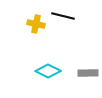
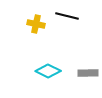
black line: moved 4 px right
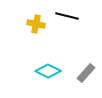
gray rectangle: moved 2 px left; rotated 48 degrees counterclockwise
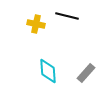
cyan diamond: rotated 60 degrees clockwise
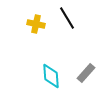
black line: moved 2 px down; rotated 45 degrees clockwise
cyan diamond: moved 3 px right, 5 px down
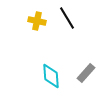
yellow cross: moved 1 px right, 3 px up
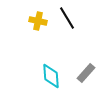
yellow cross: moved 1 px right
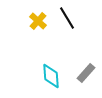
yellow cross: rotated 30 degrees clockwise
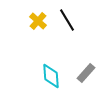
black line: moved 2 px down
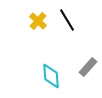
gray rectangle: moved 2 px right, 6 px up
